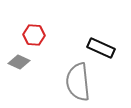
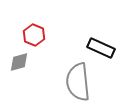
red hexagon: rotated 20 degrees clockwise
gray diamond: rotated 40 degrees counterclockwise
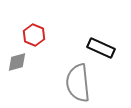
gray diamond: moved 2 px left
gray semicircle: moved 1 px down
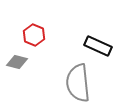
black rectangle: moved 3 px left, 2 px up
gray diamond: rotated 30 degrees clockwise
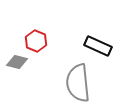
red hexagon: moved 2 px right, 6 px down
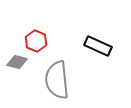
gray semicircle: moved 21 px left, 3 px up
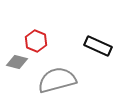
gray semicircle: rotated 81 degrees clockwise
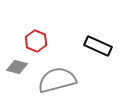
gray diamond: moved 5 px down
